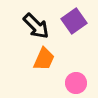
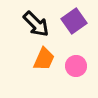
black arrow: moved 2 px up
pink circle: moved 17 px up
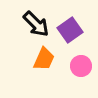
purple square: moved 4 px left, 9 px down
pink circle: moved 5 px right
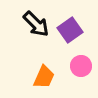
orange trapezoid: moved 18 px down
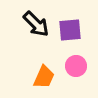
purple square: rotated 30 degrees clockwise
pink circle: moved 5 px left
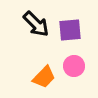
pink circle: moved 2 px left
orange trapezoid: rotated 20 degrees clockwise
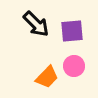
purple square: moved 2 px right, 1 px down
orange trapezoid: moved 3 px right
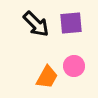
purple square: moved 1 px left, 8 px up
orange trapezoid: rotated 15 degrees counterclockwise
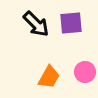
pink circle: moved 11 px right, 6 px down
orange trapezoid: moved 2 px right
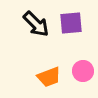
pink circle: moved 2 px left, 1 px up
orange trapezoid: rotated 40 degrees clockwise
